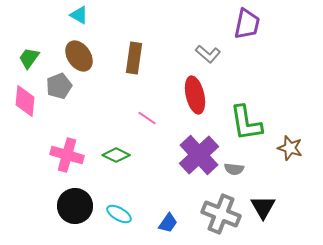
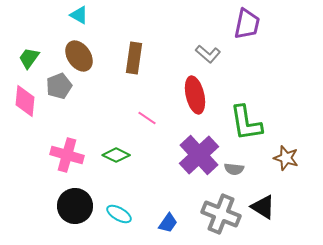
brown star: moved 4 px left, 10 px down
black triangle: rotated 28 degrees counterclockwise
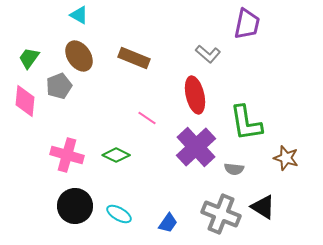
brown rectangle: rotated 76 degrees counterclockwise
purple cross: moved 3 px left, 8 px up
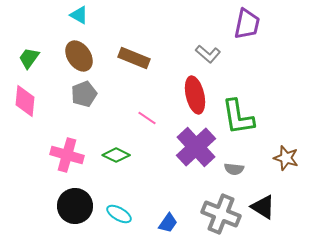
gray pentagon: moved 25 px right, 8 px down
green L-shape: moved 8 px left, 6 px up
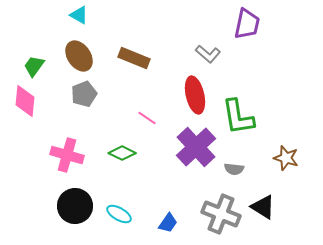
green trapezoid: moved 5 px right, 8 px down
green diamond: moved 6 px right, 2 px up
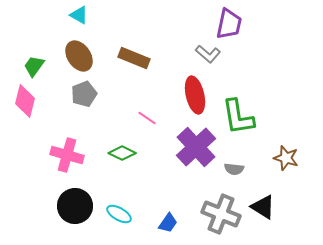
purple trapezoid: moved 18 px left
pink diamond: rotated 8 degrees clockwise
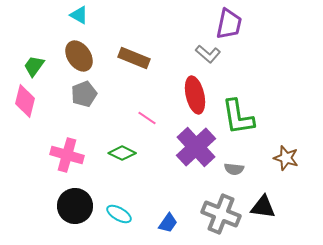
black triangle: rotated 24 degrees counterclockwise
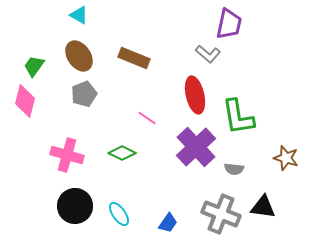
cyan ellipse: rotated 25 degrees clockwise
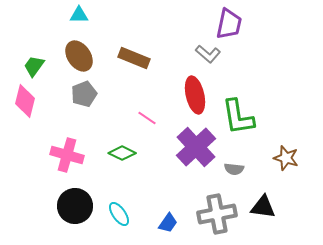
cyan triangle: rotated 30 degrees counterclockwise
gray cross: moved 4 px left; rotated 33 degrees counterclockwise
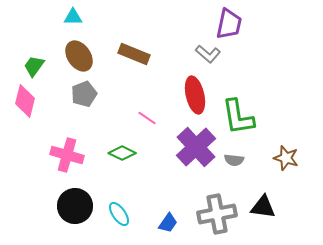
cyan triangle: moved 6 px left, 2 px down
brown rectangle: moved 4 px up
gray semicircle: moved 9 px up
